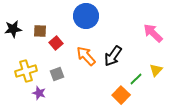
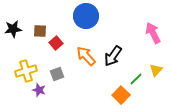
pink arrow: rotated 20 degrees clockwise
purple star: moved 3 px up
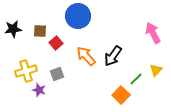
blue circle: moved 8 px left
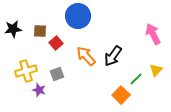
pink arrow: moved 1 px down
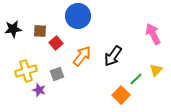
orange arrow: moved 4 px left; rotated 80 degrees clockwise
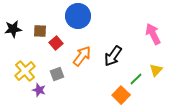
yellow cross: moved 1 px left; rotated 25 degrees counterclockwise
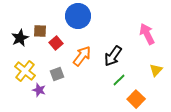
black star: moved 7 px right, 9 px down; rotated 18 degrees counterclockwise
pink arrow: moved 6 px left
yellow cross: rotated 10 degrees counterclockwise
green line: moved 17 px left, 1 px down
orange square: moved 15 px right, 4 px down
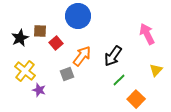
gray square: moved 10 px right
